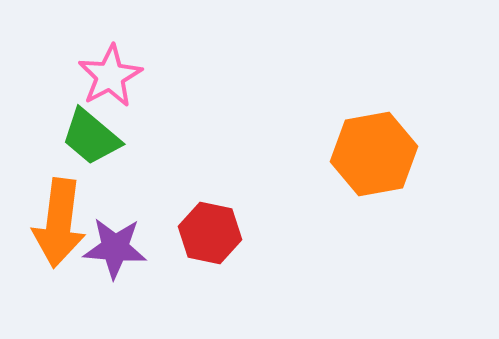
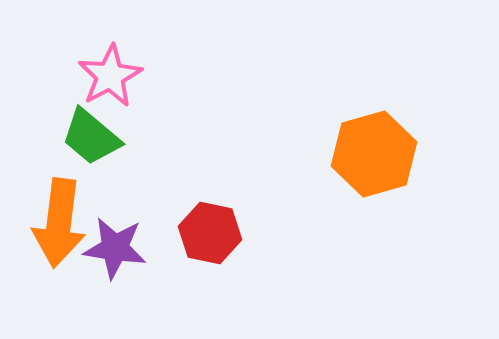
orange hexagon: rotated 6 degrees counterclockwise
purple star: rotated 4 degrees clockwise
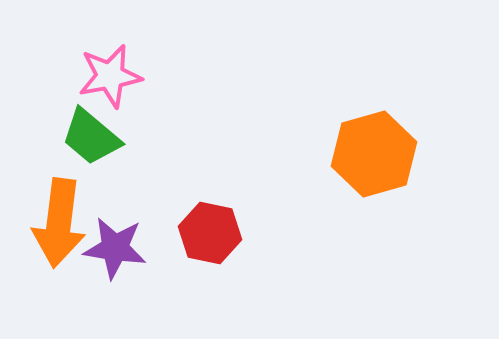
pink star: rotated 18 degrees clockwise
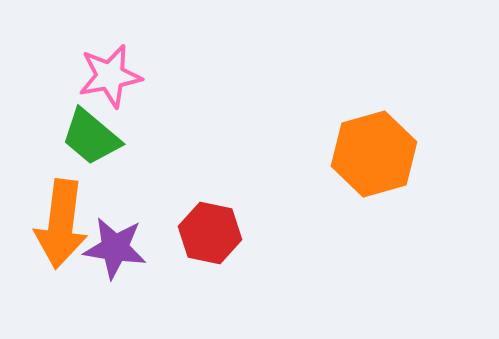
orange arrow: moved 2 px right, 1 px down
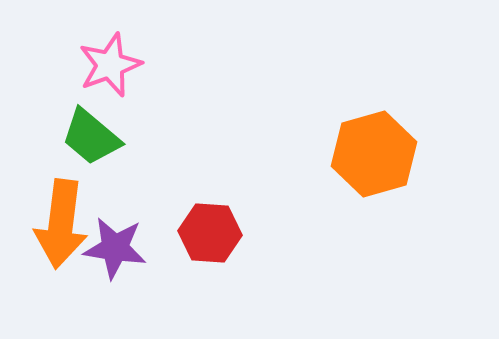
pink star: moved 11 px up; rotated 10 degrees counterclockwise
red hexagon: rotated 8 degrees counterclockwise
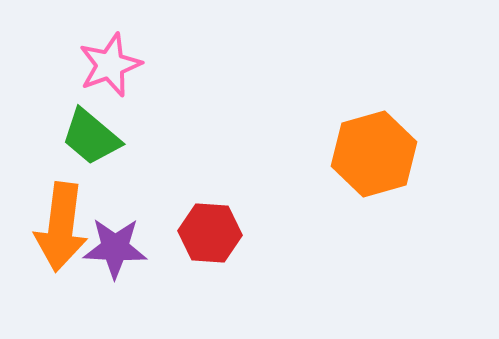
orange arrow: moved 3 px down
purple star: rotated 6 degrees counterclockwise
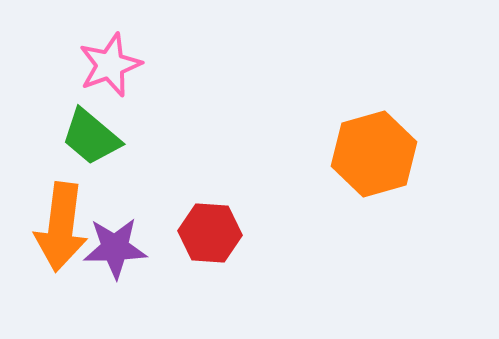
purple star: rotated 4 degrees counterclockwise
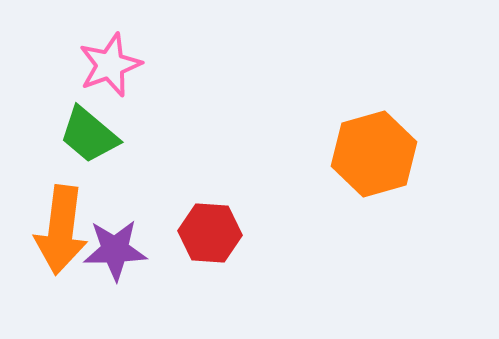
green trapezoid: moved 2 px left, 2 px up
orange arrow: moved 3 px down
purple star: moved 2 px down
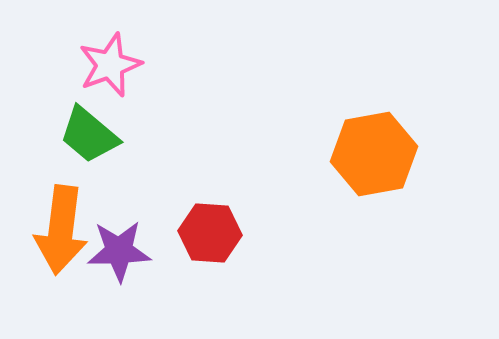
orange hexagon: rotated 6 degrees clockwise
purple star: moved 4 px right, 1 px down
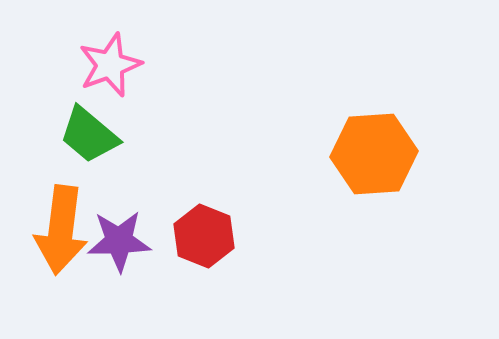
orange hexagon: rotated 6 degrees clockwise
red hexagon: moved 6 px left, 3 px down; rotated 18 degrees clockwise
purple star: moved 10 px up
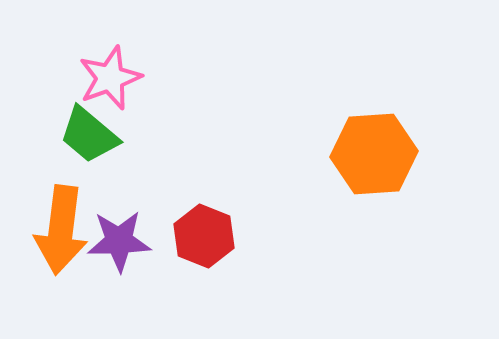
pink star: moved 13 px down
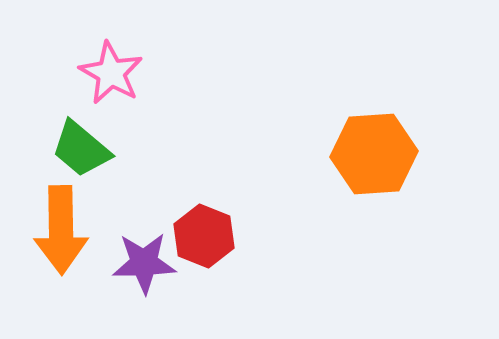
pink star: moved 1 px right, 5 px up; rotated 22 degrees counterclockwise
green trapezoid: moved 8 px left, 14 px down
orange arrow: rotated 8 degrees counterclockwise
purple star: moved 25 px right, 22 px down
